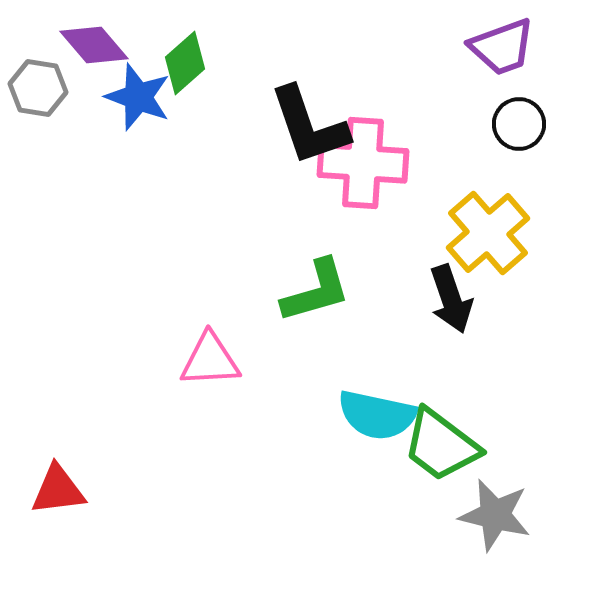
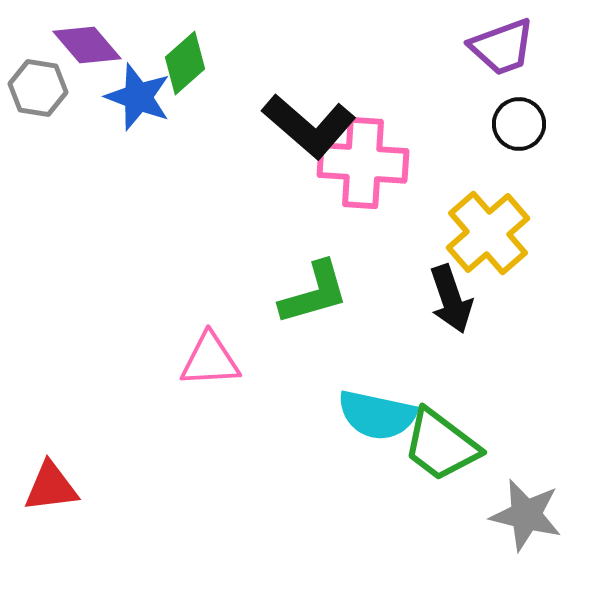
purple diamond: moved 7 px left
black L-shape: rotated 30 degrees counterclockwise
green L-shape: moved 2 px left, 2 px down
red triangle: moved 7 px left, 3 px up
gray star: moved 31 px right
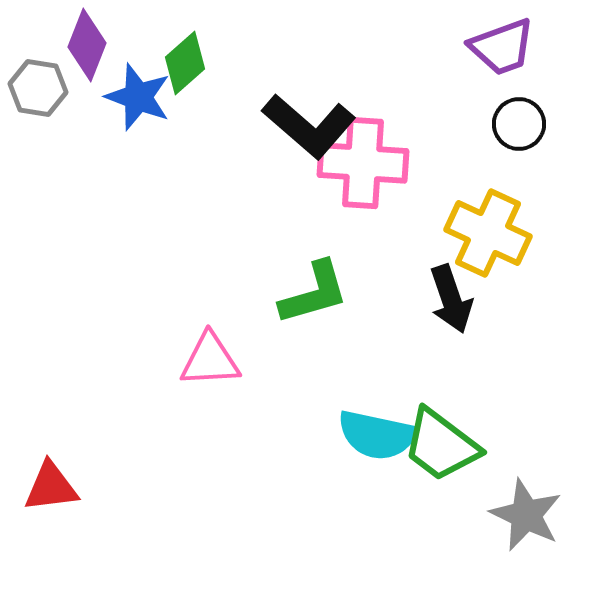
purple diamond: rotated 62 degrees clockwise
yellow cross: rotated 24 degrees counterclockwise
cyan semicircle: moved 20 px down
gray star: rotated 12 degrees clockwise
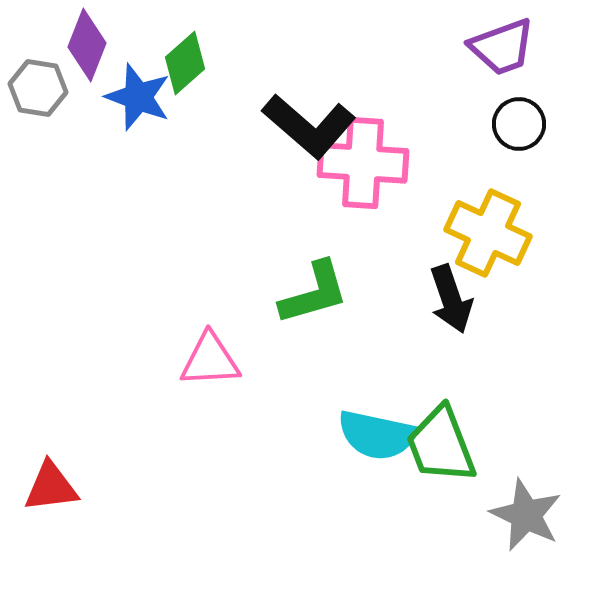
green trapezoid: rotated 32 degrees clockwise
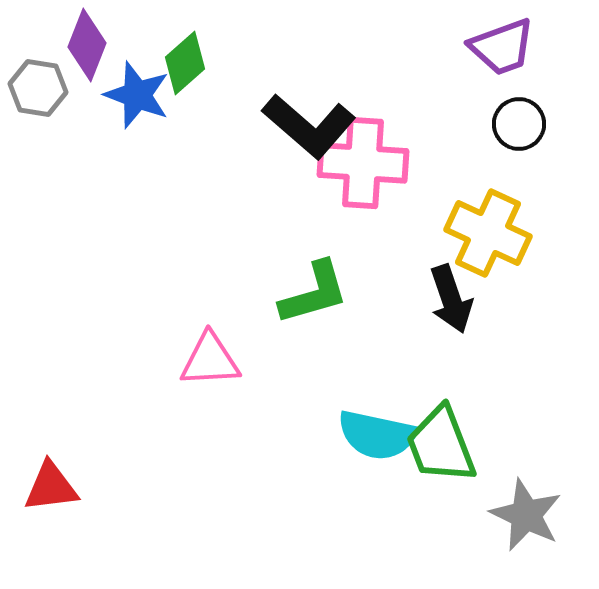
blue star: moved 1 px left, 2 px up
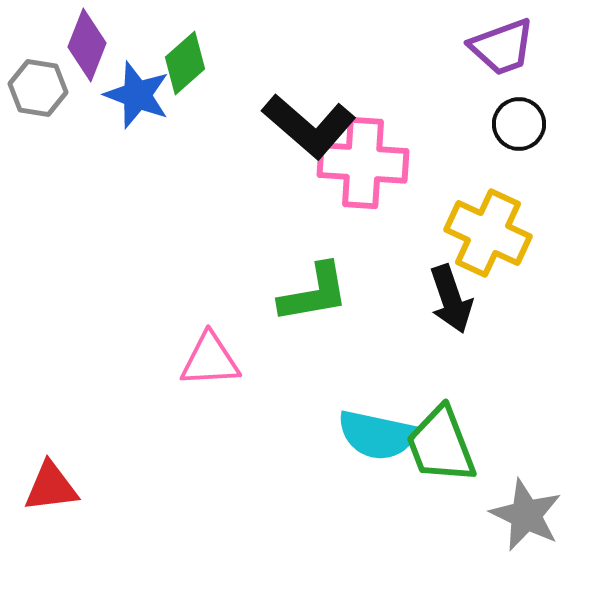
green L-shape: rotated 6 degrees clockwise
